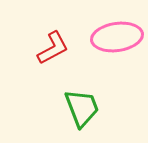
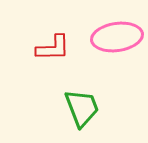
red L-shape: rotated 27 degrees clockwise
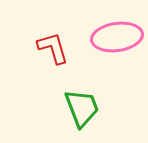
red L-shape: rotated 105 degrees counterclockwise
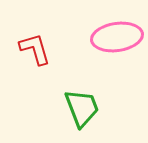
red L-shape: moved 18 px left, 1 px down
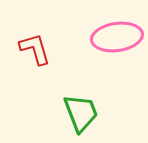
green trapezoid: moved 1 px left, 5 px down
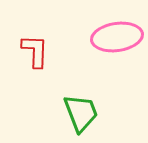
red L-shape: moved 2 px down; rotated 18 degrees clockwise
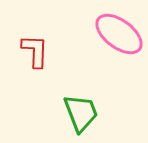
pink ellipse: moved 2 px right, 3 px up; rotated 45 degrees clockwise
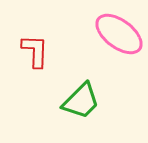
green trapezoid: moved 12 px up; rotated 66 degrees clockwise
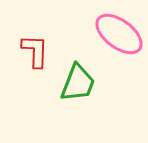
green trapezoid: moved 3 px left, 18 px up; rotated 24 degrees counterclockwise
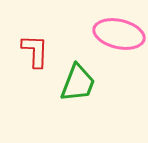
pink ellipse: rotated 24 degrees counterclockwise
